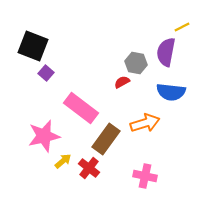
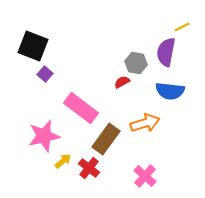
purple square: moved 1 px left, 1 px down
blue semicircle: moved 1 px left, 1 px up
pink cross: rotated 30 degrees clockwise
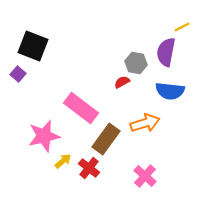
purple square: moved 27 px left
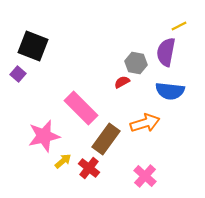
yellow line: moved 3 px left, 1 px up
pink rectangle: rotated 8 degrees clockwise
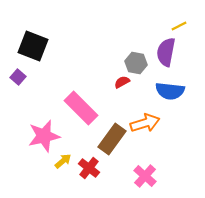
purple square: moved 3 px down
brown rectangle: moved 6 px right
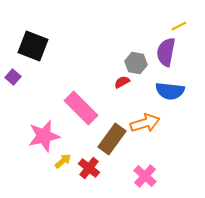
purple square: moved 5 px left
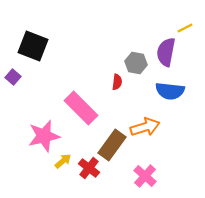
yellow line: moved 6 px right, 2 px down
red semicircle: moved 5 px left; rotated 126 degrees clockwise
orange arrow: moved 4 px down
brown rectangle: moved 6 px down
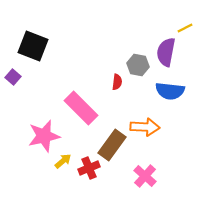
gray hexagon: moved 2 px right, 2 px down
orange arrow: rotated 20 degrees clockwise
red cross: rotated 30 degrees clockwise
